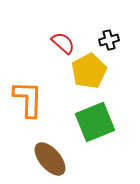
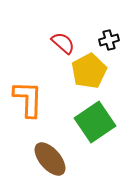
green square: rotated 12 degrees counterclockwise
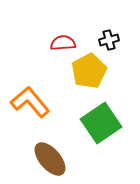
red semicircle: rotated 45 degrees counterclockwise
orange L-shape: moved 2 px right, 3 px down; rotated 42 degrees counterclockwise
green square: moved 6 px right, 1 px down
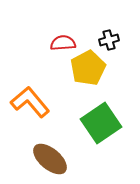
yellow pentagon: moved 1 px left, 3 px up
brown ellipse: rotated 9 degrees counterclockwise
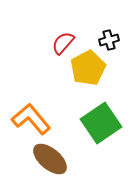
red semicircle: rotated 45 degrees counterclockwise
orange L-shape: moved 1 px right, 17 px down
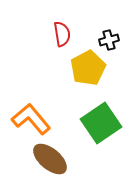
red semicircle: moved 1 px left, 9 px up; rotated 130 degrees clockwise
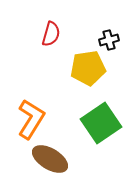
red semicircle: moved 11 px left; rotated 25 degrees clockwise
yellow pentagon: rotated 20 degrees clockwise
orange L-shape: rotated 72 degrees clockwise
brown ellipse: rotated 9 degrees counterclockwise
